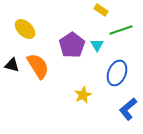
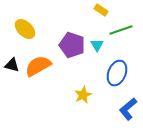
purple pentagon: rotated 20 degrees counterclockwise
orange semicircle: rotated 88 degrees counterclockwise
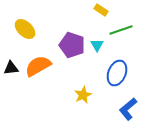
black triangle: moved 1 px left, 3 px down; rotated 21 degrees counterclockwise
